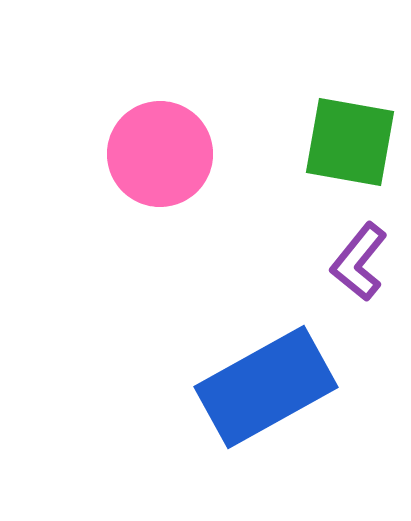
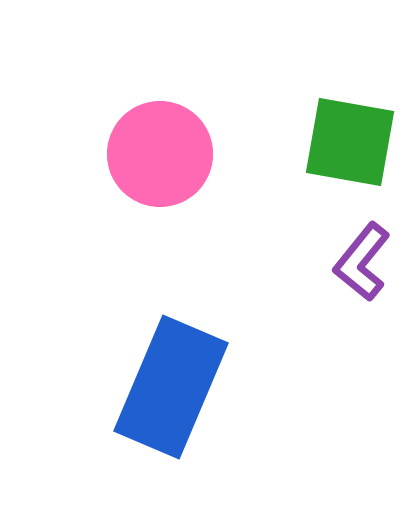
purple L-shape: moved 3 px right
blue rectangle: moved 95 px left; rotated 38 degrees counterclockwise
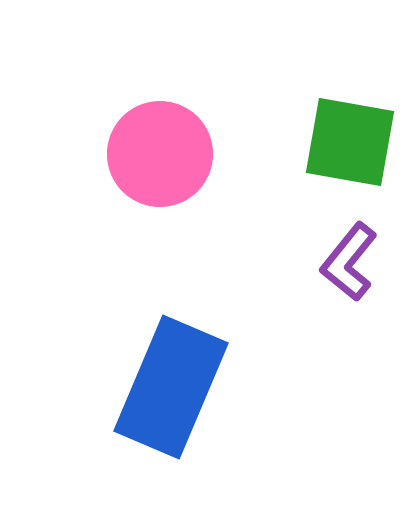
purple L-shape: moved 13 px left
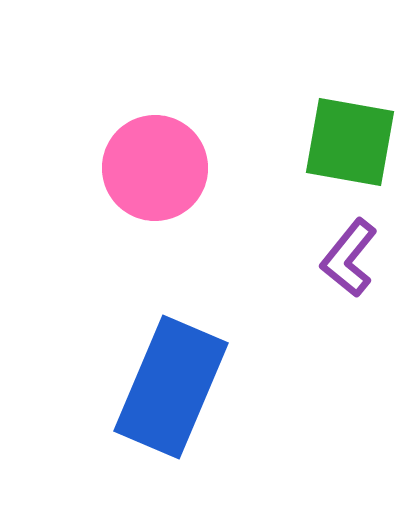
pink circle: moved 5 px left, 14 px down
purple L-shape: moved 4 px up
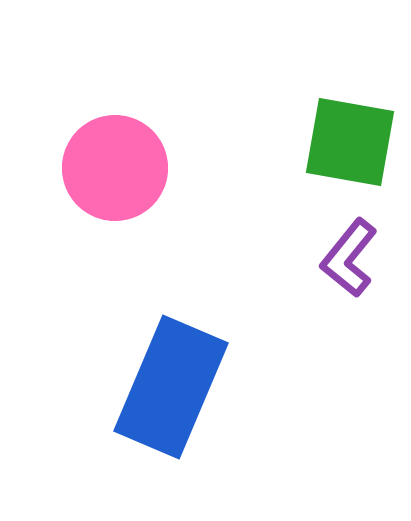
pink circle: moved 40 px left
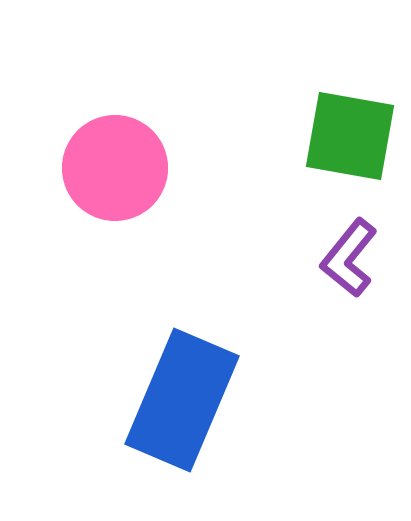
green square: moved 6 px up
blue rectangle: moved 11 px right, 13 px down
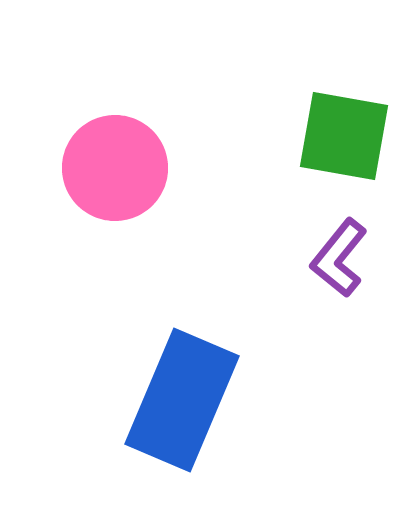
green square: moved 6 px left
purple L-shape: moved 10 px left
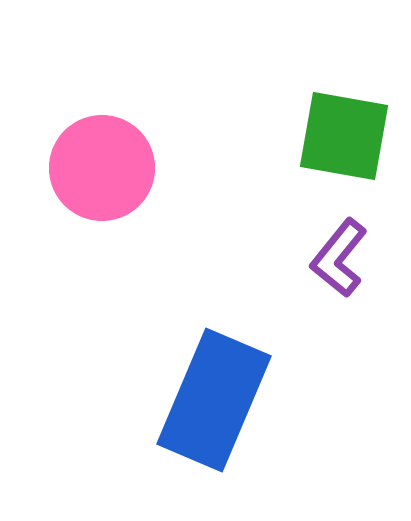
pink circle: moved 13 px left
blue rectangle: moved 32 px right
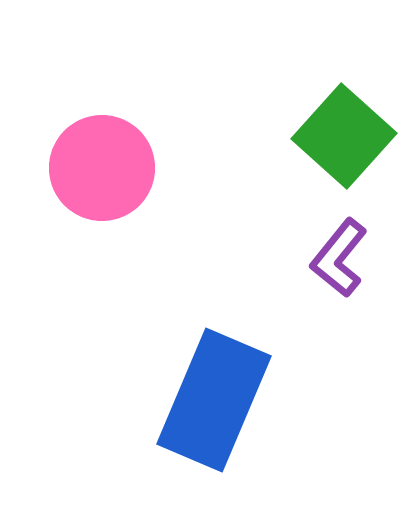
green square: rotated 32 degrees clockwise
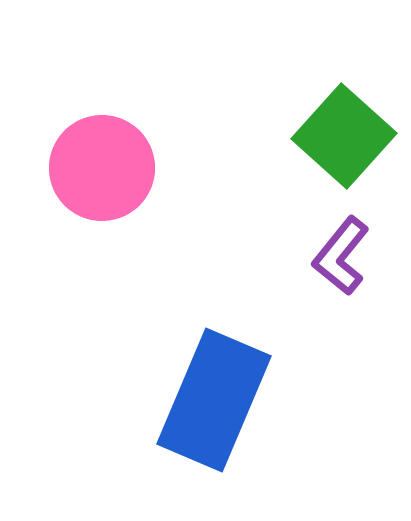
purple L-shape: moved 2 px right, 2 px up
